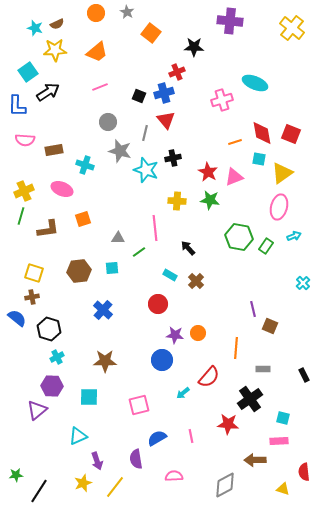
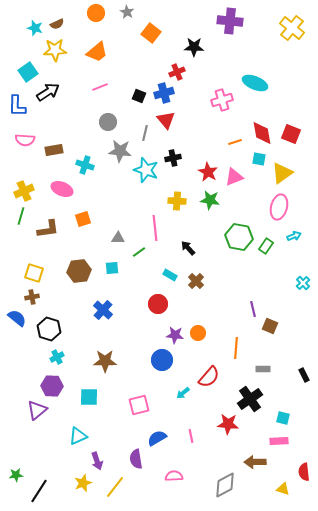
gray star at (120, 151): rotated 10 degrees counterclockwise
brown arrow at (255, 460): moved 2 px down
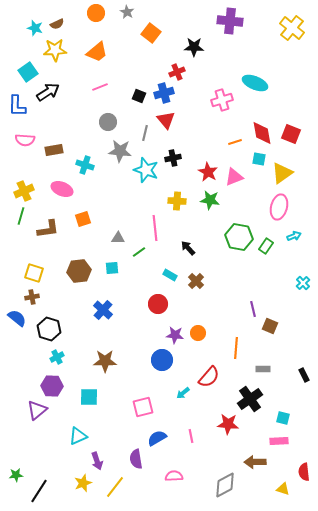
pink square at (139, 405): moved 4 px right, 2 px down
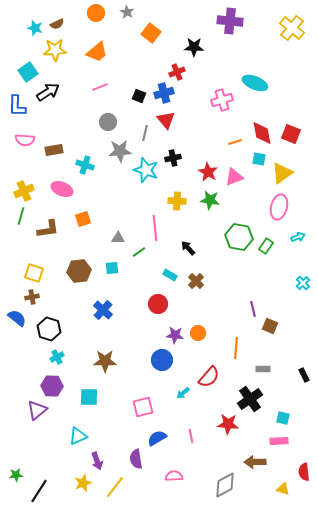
gray star at (120, 151): rotated 10 degrees counterclockwise
cyan arrow at (294, 236): moved 4 px right, 1 px down
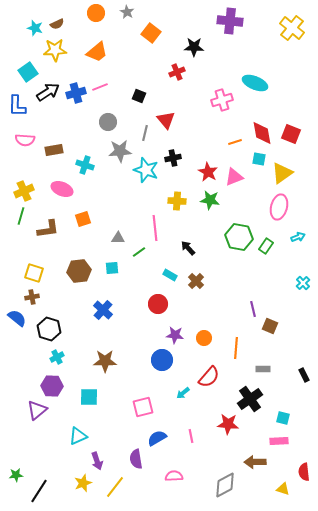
blue cross at (164, 93): moved 88 px left
orange circle at (198, 333): moved 6 px right, 5 px down
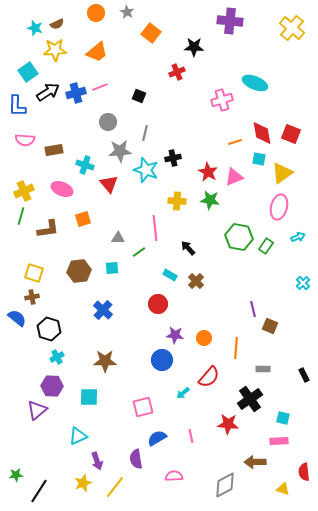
red triangle at (166, 120): moved 57 px left, 64 px down
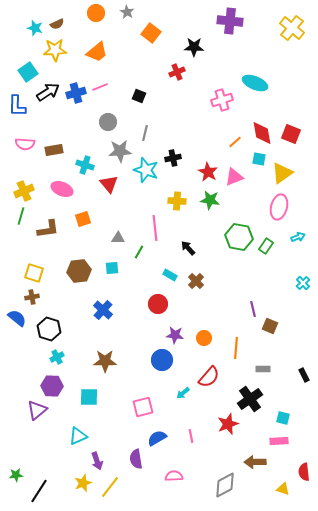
pink semicircle at (25, 140): moved 4 px down
orange line at (235, 142): rotated 24 degrees counterclockwise
green line at (139, 252): rotated 24 degrees counterclockwise
red star at (228, 424): rotated 25 degrees counterclockwise
yellow line at (115, 487): moved 5 px left
